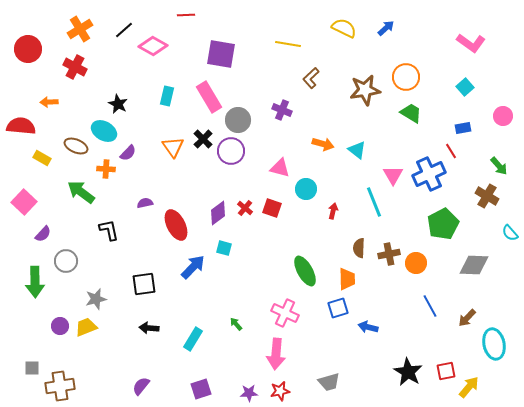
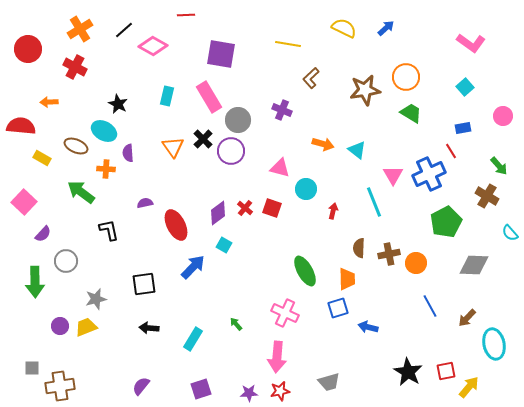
purple semicircle at (128, 153): rotated 132 degrees clockwise
green pentagon at (443, 224): moved 3 px right, 2 px up
cyan square at (224, 248): moved 3 px up; rotated 14 degrees clockwise
pink arrow at (276, 354): moved 1 px right, 3 px down
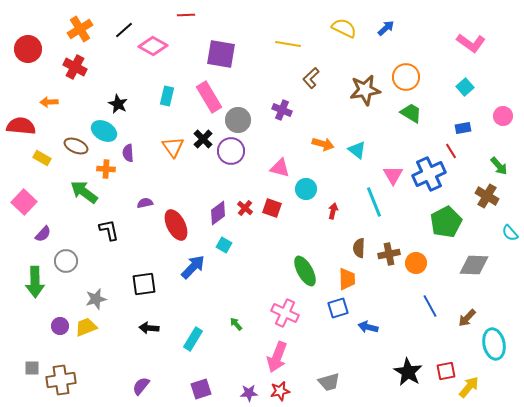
green arrow at (81, 192): moved 3 px right
pink arrow at (277, 357): rotated 16 degrees clockwise
brown cross at (60, 386): moved 1 px right, 6 px up
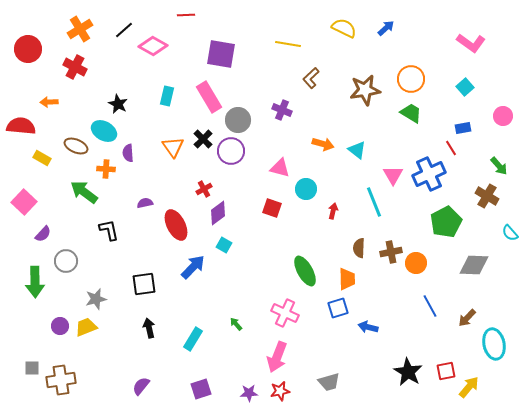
orange circle at (406, 77): moved 5 px right, 2 px down
red line at (451, 151): moved 3 px up
red cross at (245, 208): moved 41 px left, 19 px up; rotated 21 degrees clockwise
brown cross at (389, 254): moved 2 px right, 2 px up
black arrow at (149, 328): rotated 72 degrees clockwise
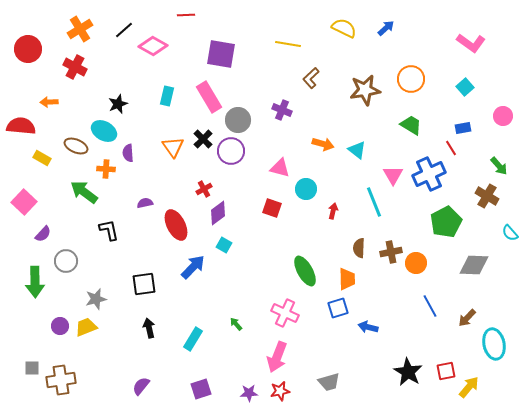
black star at (118, 104): rotated 24 degrees clockwise
green trapezoid at (411, 113): moved 12 px down
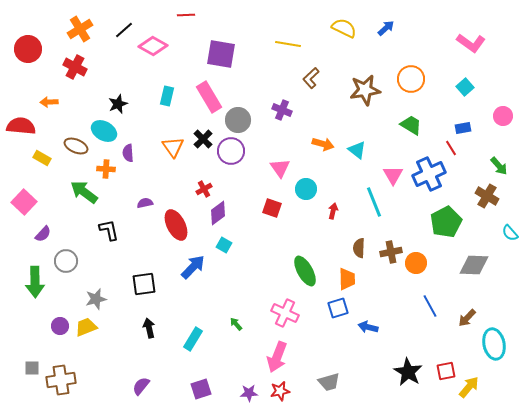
pink triangle at (280, 168): rotated 40 degrees clockwise
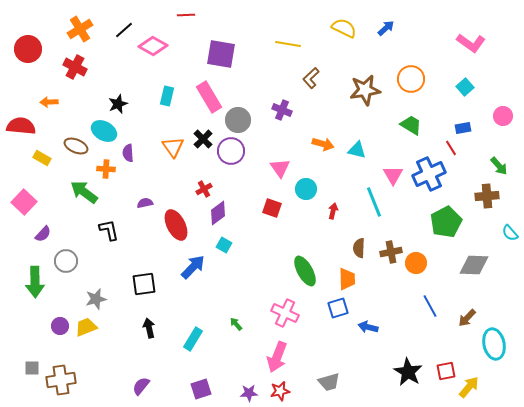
cyan triangle at (357, 150): rotated 24 degrees counterclockwise
brown cross at (487, 196): rotated 35 degrees counterclockwise
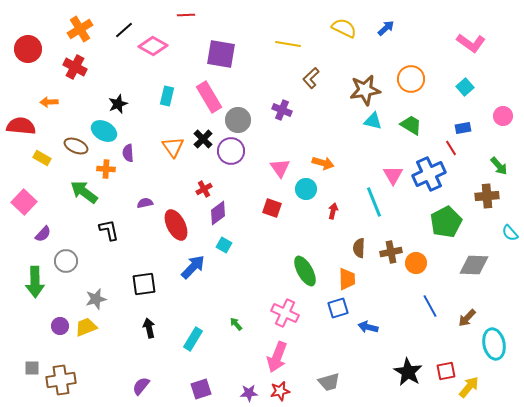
orange arrow at (323, 144): moved 19 px down
cyan triangle at (357, 150): moved 16 px right, 29 px up
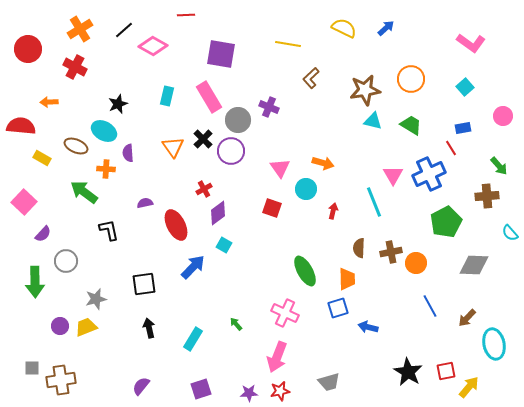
purple cross at (282, 110): moved 13 px left, 3 px up
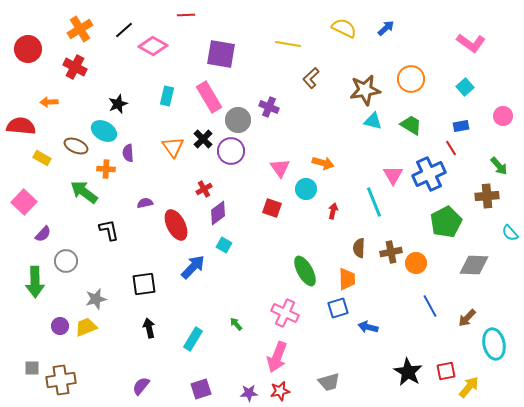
blue rectangle at (463, 128): moved 2 px left, 2 px up
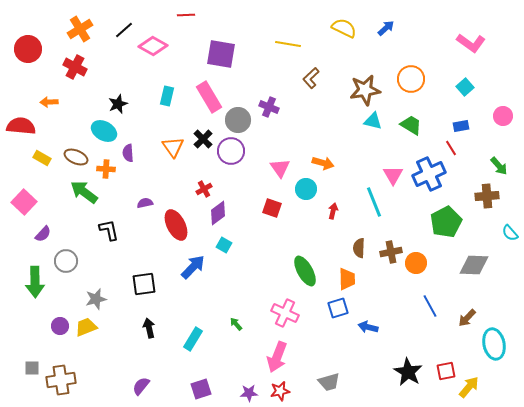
brown ellipse at (76, 146): moved 11 px down
